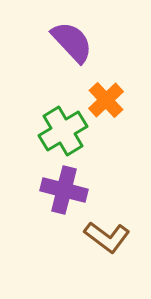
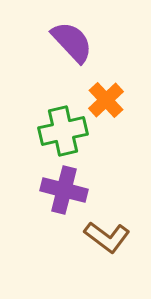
green cross: rotated 18 degrees clockwise
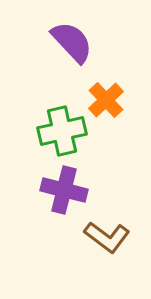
green cross: moved 1 px left
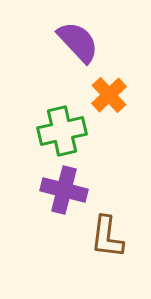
purple semicircle: moved 6 px right
orange cross: moved 3 px right, 5 px up
brown L-shape: rotated 60 degrees clockwise
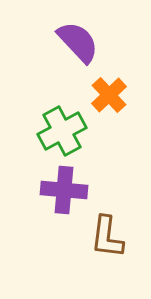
green cross: rotated 15 degrees counterclockwise
purple cross: rotated 9 degrees counterclockwise
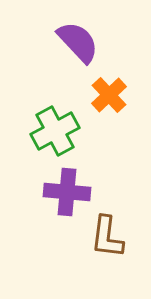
green cross: moved 7 px left
purple cross: moved 3 px right, 2 px down
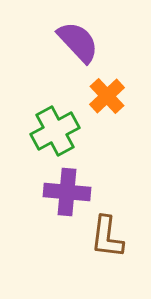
orange cross: moved 2 px left, 1 px down
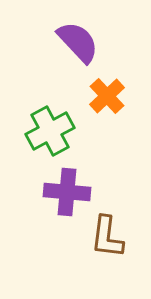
green cross: moved 5 px left
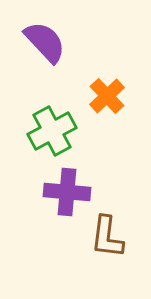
purple semicircle: moved 33 px left
green cross: moved 2 px right
